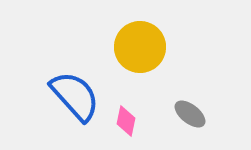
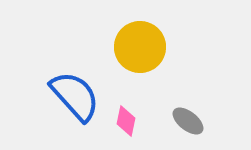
gray ellipse: moved 2 px left, 7 px down
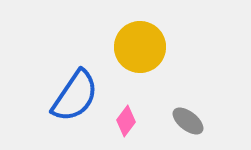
blue semicircle: rotated 76 degrees clockwise
pink diamond: rotated 24 degrees clockwise
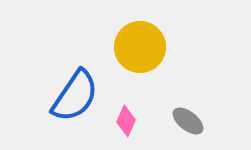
pink diamond: rotated 12 degrees counterclockwise
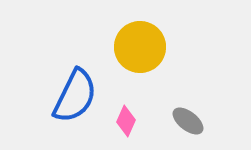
blue semicircle: rotated 8 degrees counterclockwise
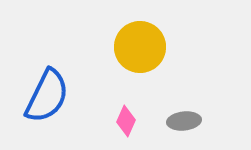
blue semicircle: moved 28 px left
gray ellipse: moved 4 px left; rotated 44 degrees counterclockwise
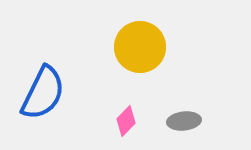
blue semicircle: moved 4 px left, 3 px up
pink diamond: rotated 20 degrees clockwise
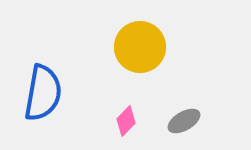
blue semicircle: rotated 16 degrees counterclockwise
gray ellipse: rotated 24 degrees counterclockwise
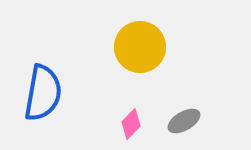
pink diamond: moved 5 px right, 3 px down
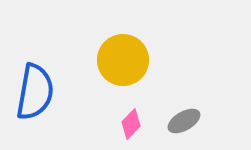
yellow circle: moved 17 px left, 13 px down
blue semicircle: moved 8 px left, 1 px up
